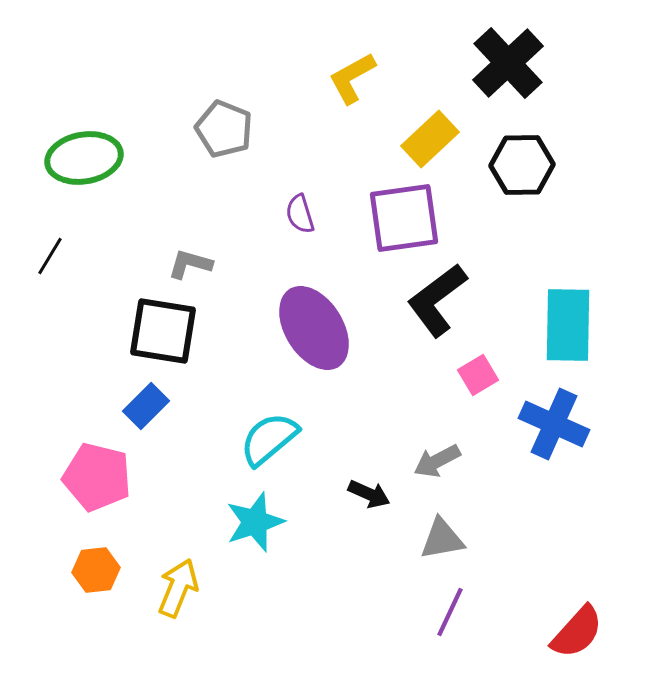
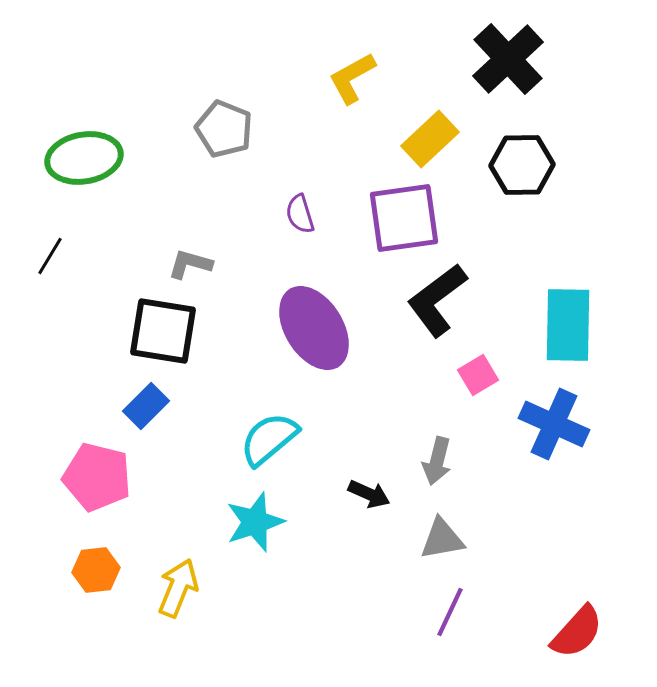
black cross: moved 4 px up
gray arrow: rotated 48 degrees counterclockwise
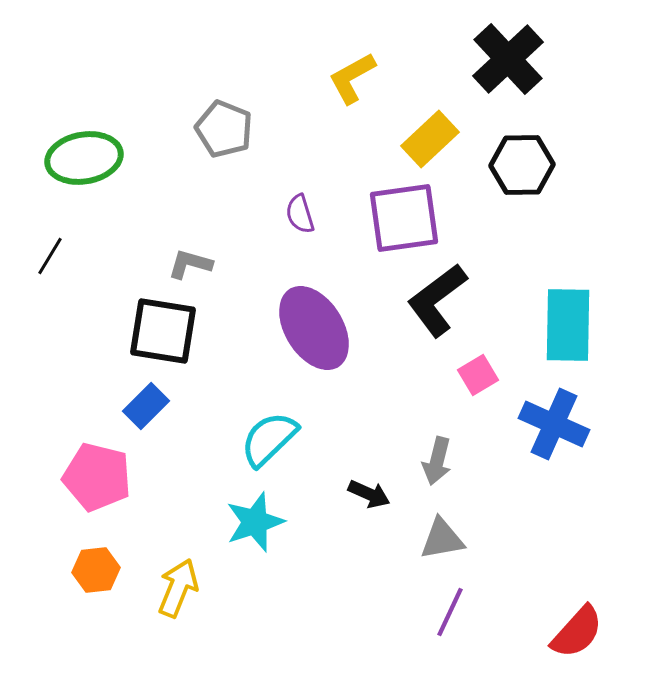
cyan semicircle: rotated 4 degrees counterclockwise
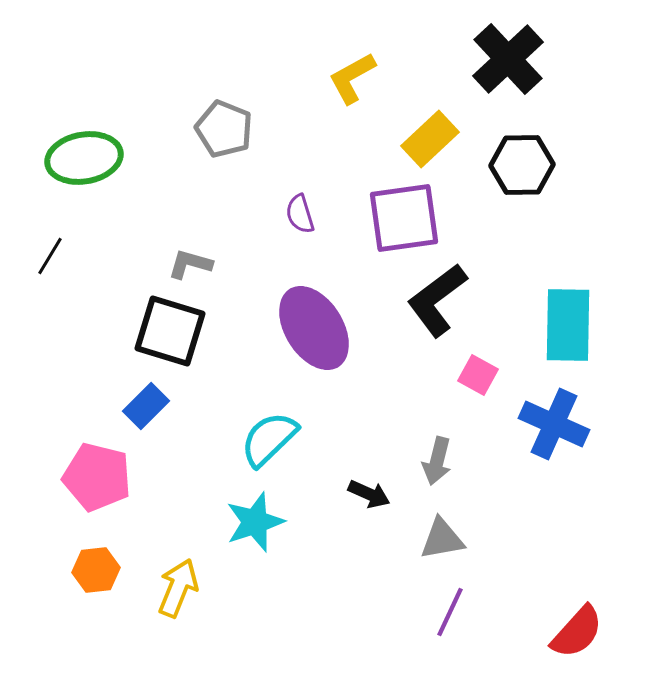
black square: moved 7 px right; rotated 8 degrees clockwise
pink square: rotated 30 degrees counterclockwise
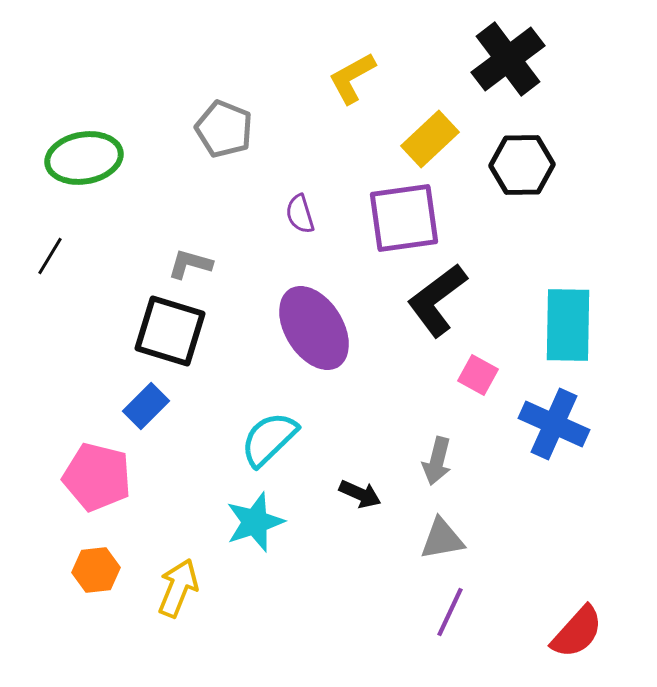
black cross: rotated 6 degrees clockwise
black arrow: moved 9 px left
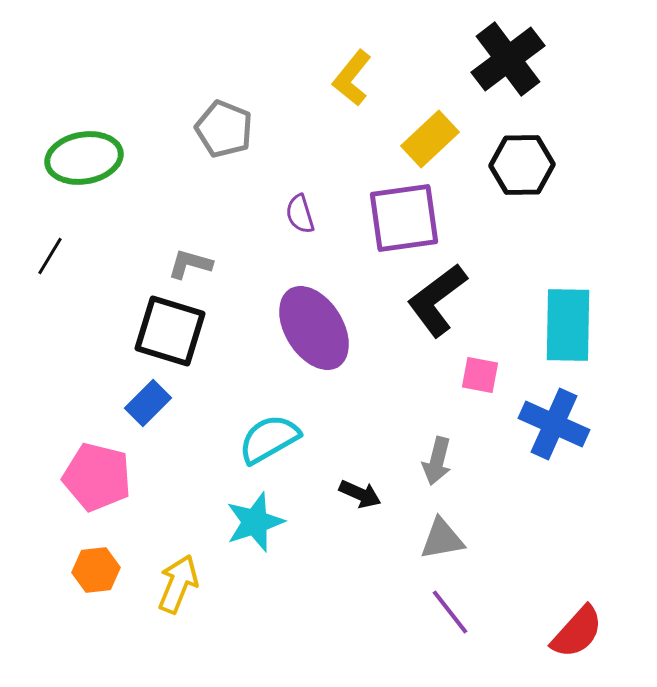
yellow L-shape: rotated 22 degrees counterclockwise
pink square: moved 2 px right; rotated 18 degrees counterclockwise
blue rectangle: moved 2 px right, 3 px up
cyan semicircle: rotated 14 degrees clockwise
yellow arrow: moved 4 px up
purple line: rotated 63 degrees counterclockwise
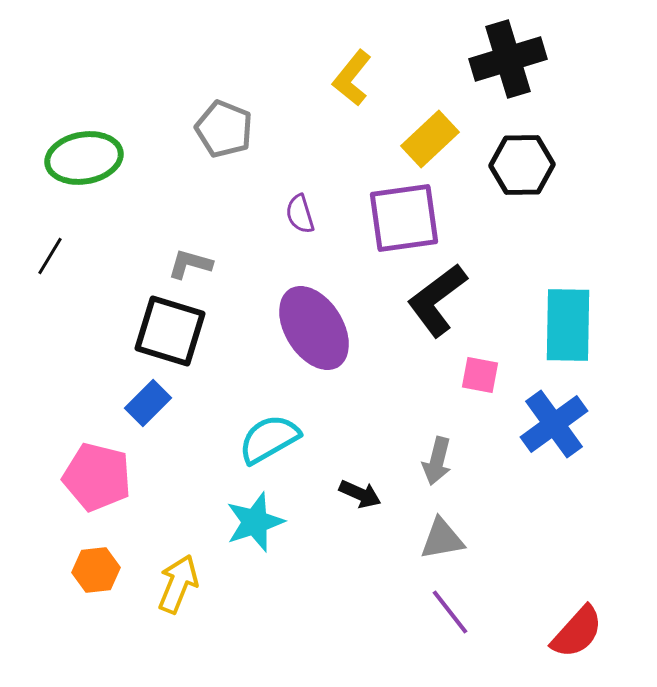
black cross: rotated 20 degrees clockwise
blue cross: rotated 30 degrees clockwise
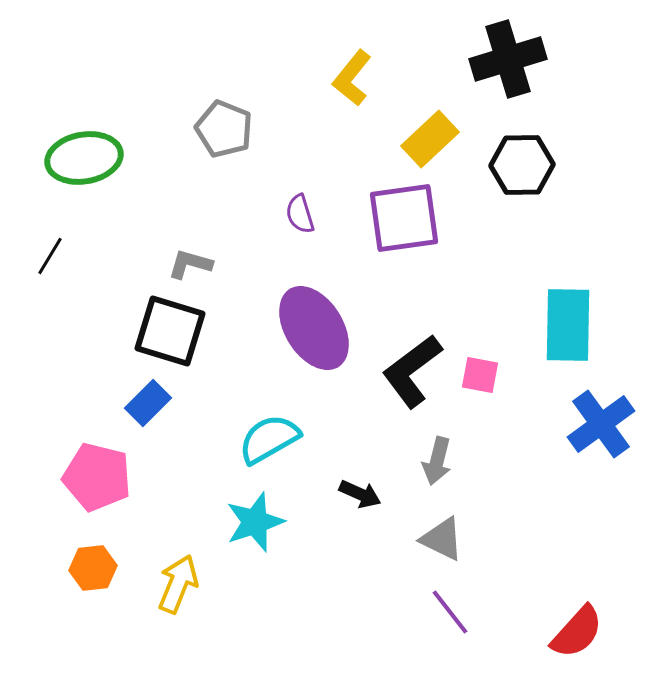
black L-shape: moved 25 px left, 71 px down
blue cross: moved 47 px right
gray triangle: rotated 36 degrees clockwise
orange hexagon: moved 3 px left, 2 px up
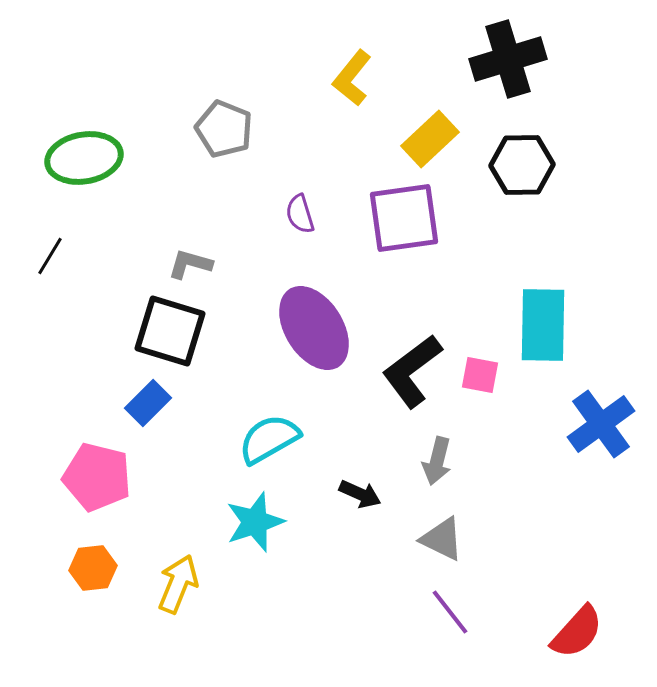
cyan rectangle: moved 25 px left
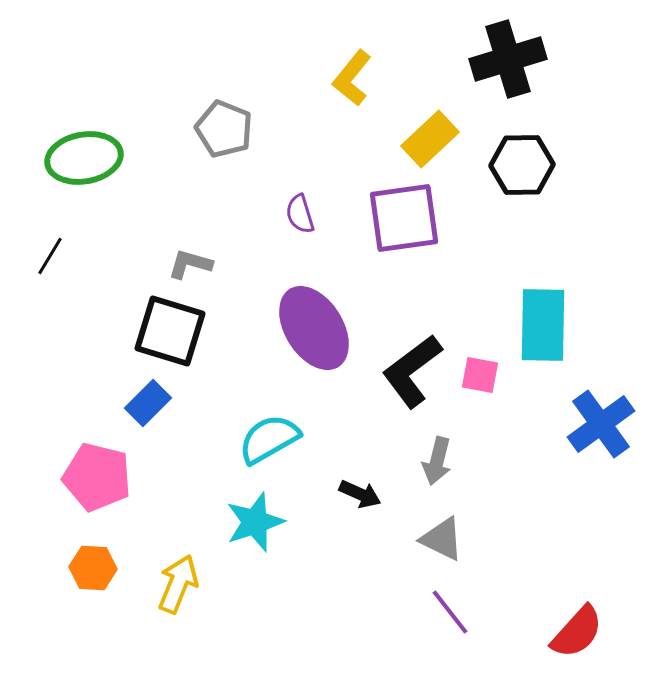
orange hexagon: rotated 9 degrees clockwise
